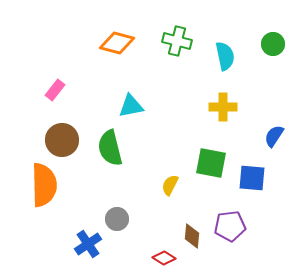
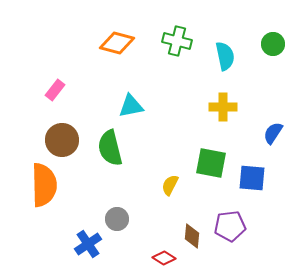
blue semicircle: moved 1 px left, 3 px up
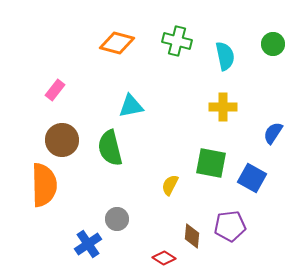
blue square: rotated 24 degrees clockwise
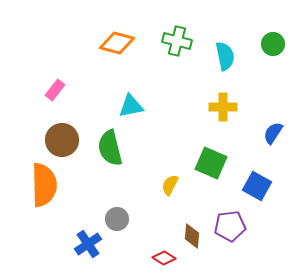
green square: rotated 12 degrees clockwise
blue square: moved 5 px right, 8 px down
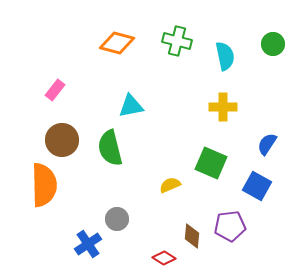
blue semicircle: moved 6 px left, 11 px down
yellow semicircle: rotated 40 degrees clockwise
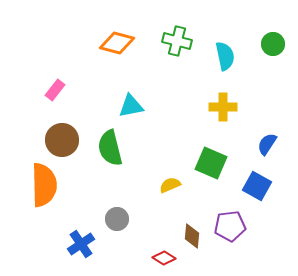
blue cross: moved 7 px left
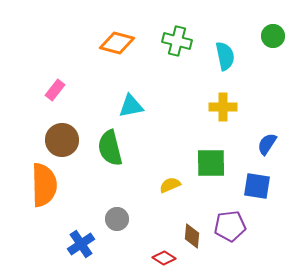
green circle: moved 8 px up
green square: rotated 24 degrees counterclockwise
blue square: rotated 20 degrees counterclockwise
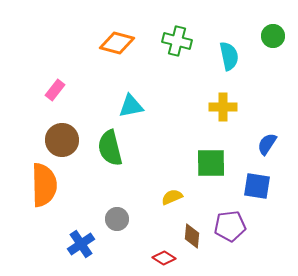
cyan semicircle: moved 4 px right
yellow semicircle: moved 2 px right, 12 px down
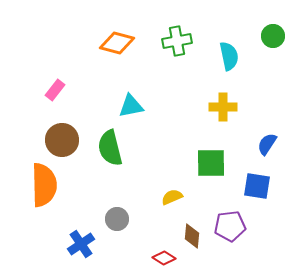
green cross: rotated 24 degrees counterclockwise
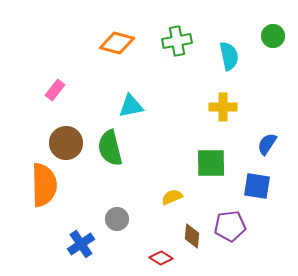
brown circle: moved 4 px right, 3 px down
red diamond: moved 3 px left
